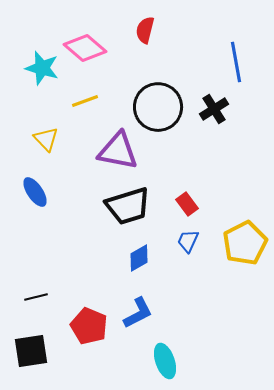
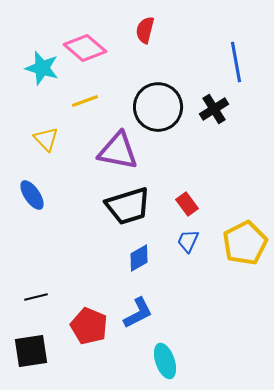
blue ellipse: moved 3 px left, 3 px down
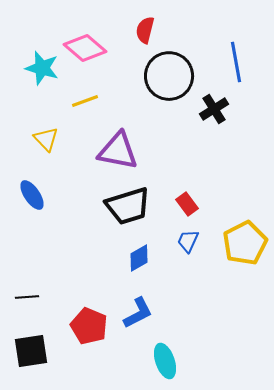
black circle: moved 11 px right, 31 px up
black line: moved 9 px left; rotated 10 degrees clockwise
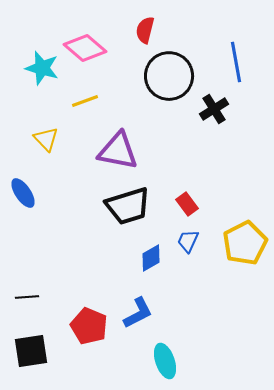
blue ellipse: moved 9 px left, 2 px up
blue diamond: moved 12 px right
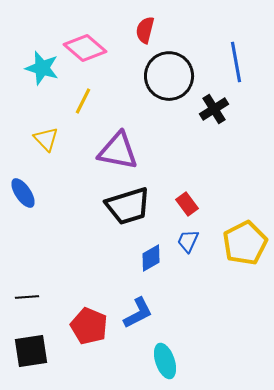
yellow line: moved 2 px left; rotated 44 degrees counterclockwise
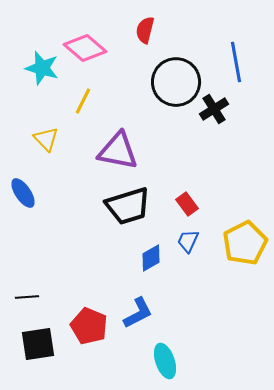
black circle: moved 7 px right, 6 px down
black square: moved 7 px right, 7 px up
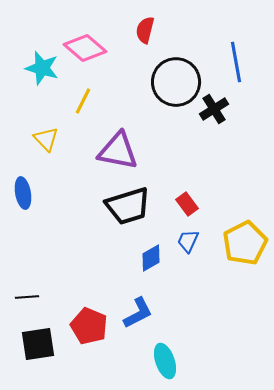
blue ellipse: rotated 24 degrees clockwise
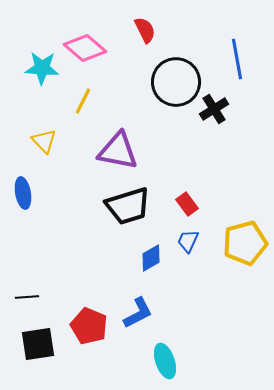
red semicircle: rotated 140 degrees clockwise
blue line: moved 1 px right, 3 px up
cyan star: rotated 12 degrees counterclockwise
yellow triangle: moved 2 px left, 2 px down
yellow pentagon: rotated 12 degrees clockwise
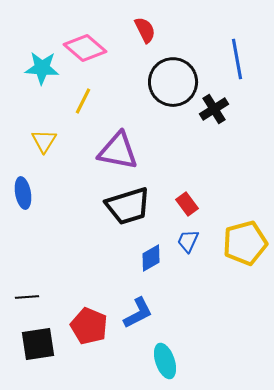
black circle: moved 3 px left
yellow triangle: rotated 16 degrees clockwise
